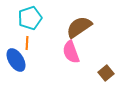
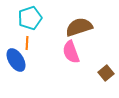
brown semicircle: rotated 16 degrees clockwise
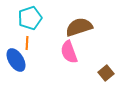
pink semicircle: moved 2 px left
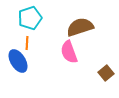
brown semicircle: moved 1 px right
blue ellipse: moved 2 px right, 1 px down
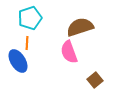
brown square: moved 11 px left, 7 px down
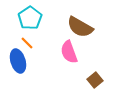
cyan pentagon: rotated 15 degrees counterclockwise
brown semicircle: rotated 132 degrees counterclockwise
orange line: rotated 48 degrees counterclockwise
blue ellipse: rotated 15 degrees clockwise
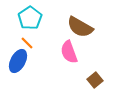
blue ellipse: rotated 45 degrees clockwise
